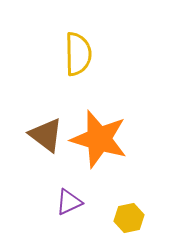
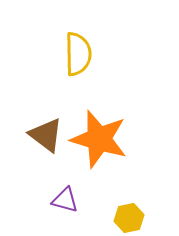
purple triangle: moved 4 px left, 2 px up; rotated 40 degrees clockwise
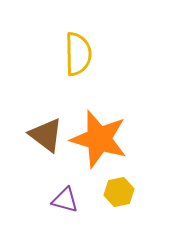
yellow hexagon: moved 10 px left, 26 px up
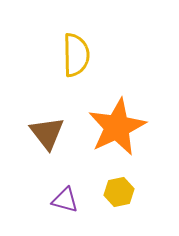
yellow semicircle: moved 2 px left, 1 px down
brown triangle: moved 1 px right, 2 px up; rotated 15 degrees clockwise
orange star: moved 18 px right, 12 px up; rotated 30 degrees clockwise
